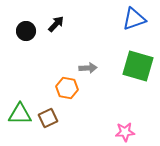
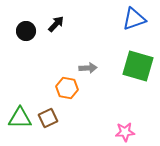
green triangle: moved 4 px down
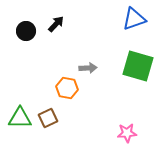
pink star: moved 2 px right, 1 px down
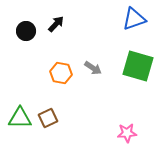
gray arrow: moved 5 px right; rotated 36 degrees clockwise
orange hexagon: moved 6 px left, 15 px up
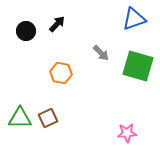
black arrow: moved 1 px right
gray arrow: moved 8 px right, 15 px up; rotated 12 degrees clockwise
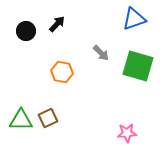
orange hexagon: moved 1 px right, 1 px up
green triangle: moved 1 px right, 2 px down
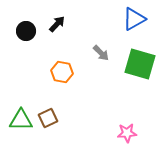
blue triangle: rotated 10 degrees counterclockwise
green square: moved 2 px right, 2 px up
